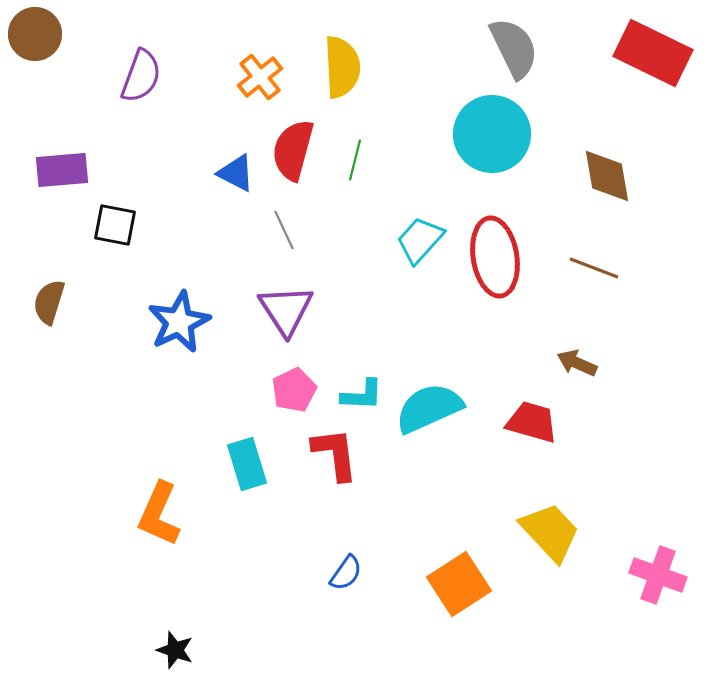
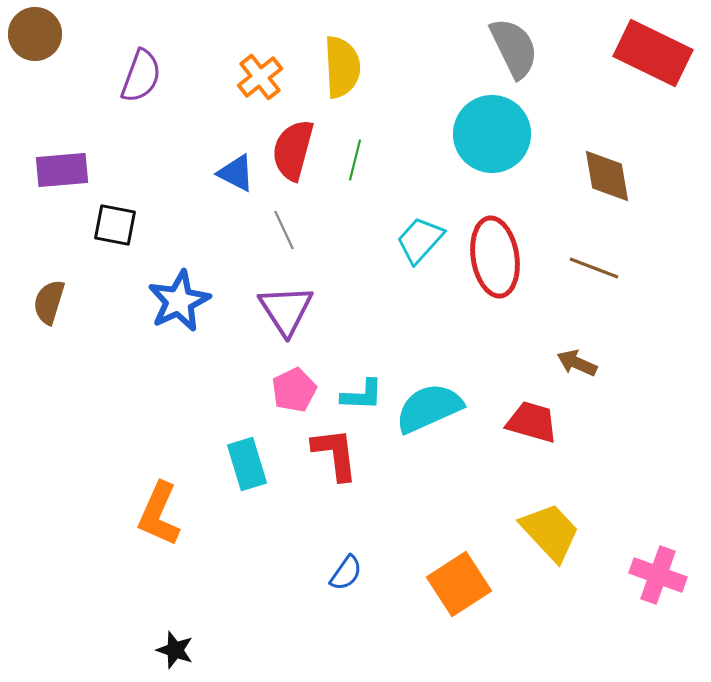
blue star: moved 21 px up
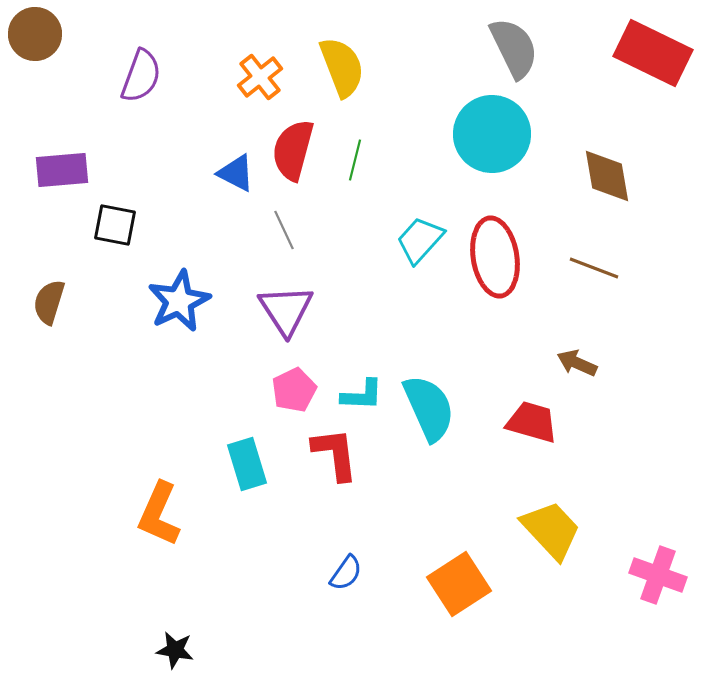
yellow semicircle: rotated 18 degrees counterclockwise
cyan semicircle: rotated 90 degrees clockwise
yellow trapezoid: moved 1 px right, 2 px up
black star: rotated 9 degrees counterclockwise
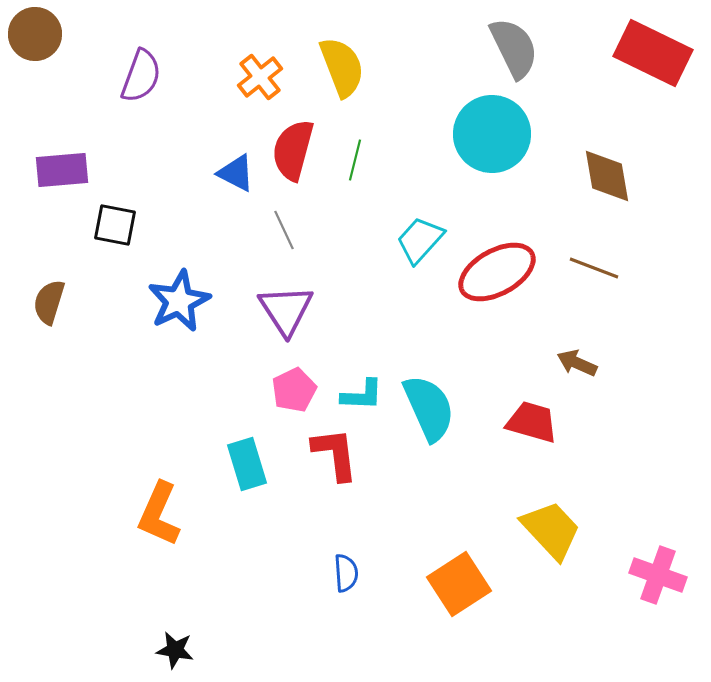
red ellipse: moved 2 px right, 15 px down; rotated 70 degrees clockwise
blue semicircle: rotated 39 degrees counterclockwise
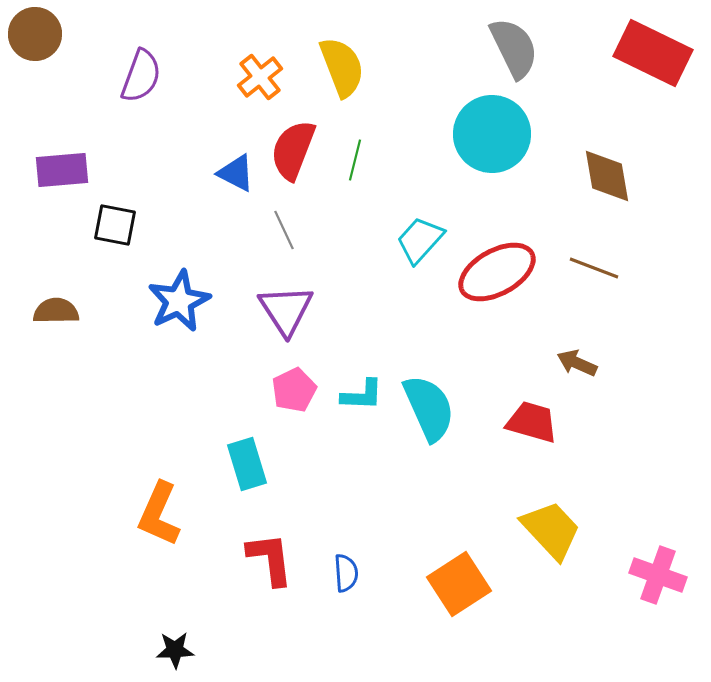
red semicircle: rotated 6 degrees clockwise
brown semicircle: moved 7 px right, 9 px down; rotated 72 degrees clockwise
red L-shape: moved 65 px left, 105 px down
black star: rotated 12 degrees counterclockwise
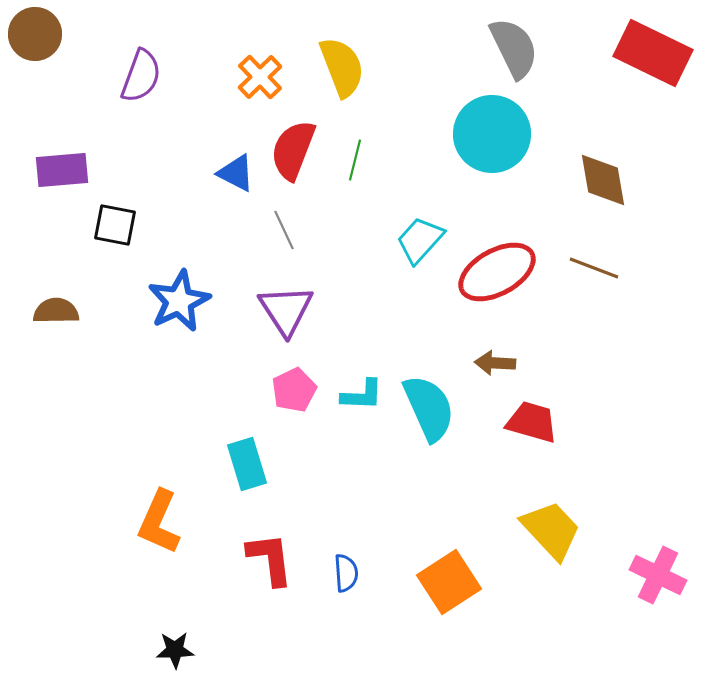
orange cross: rotated 6 degrees counterclockwise
brown diamond: moved 4 px left, 4 px down
brown arrow: moved 82 px left; rotated 21 degrees counterclockwise
orange L-shape: moved 8 px down
pink cross: rotated 6 degrees clockwise
orange square: moved 10 px left, 2 px up
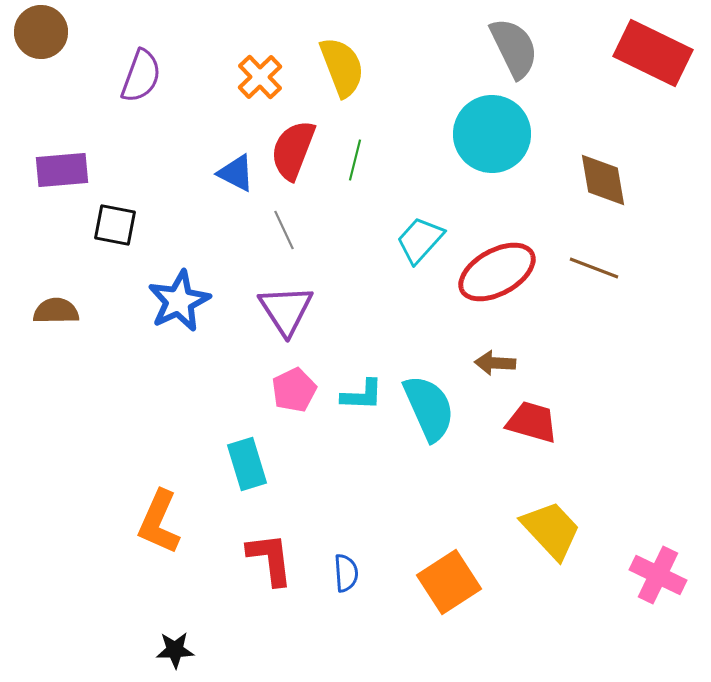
brown circle: moved 6 px right, 2 px up
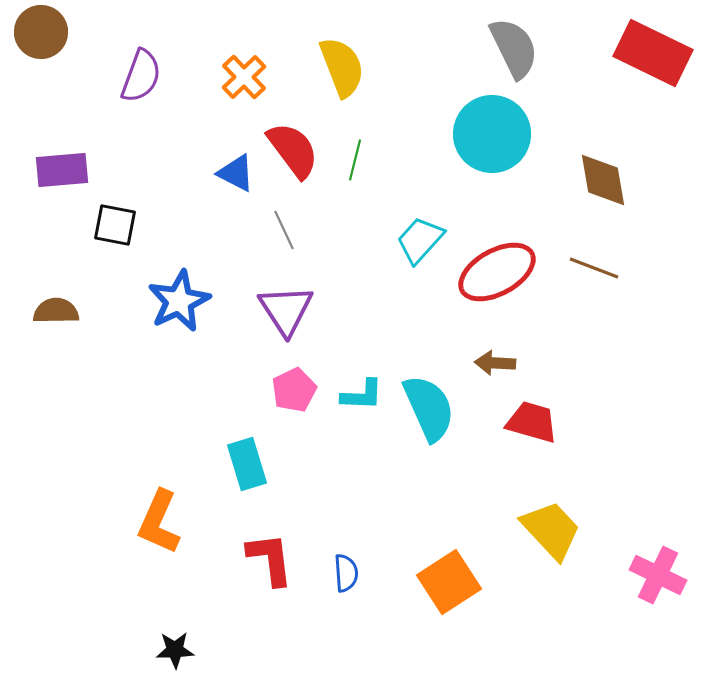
orange cross: moved 16 px left
red semicircle: rotated 122 degrees clockwise
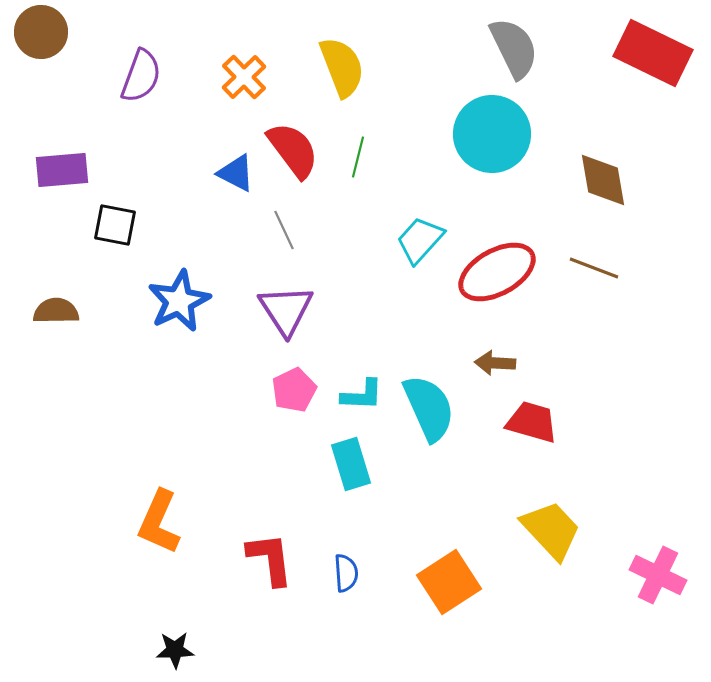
green line: moved 3 px right, 3 px up
cyan rectangle: moved 104 px right
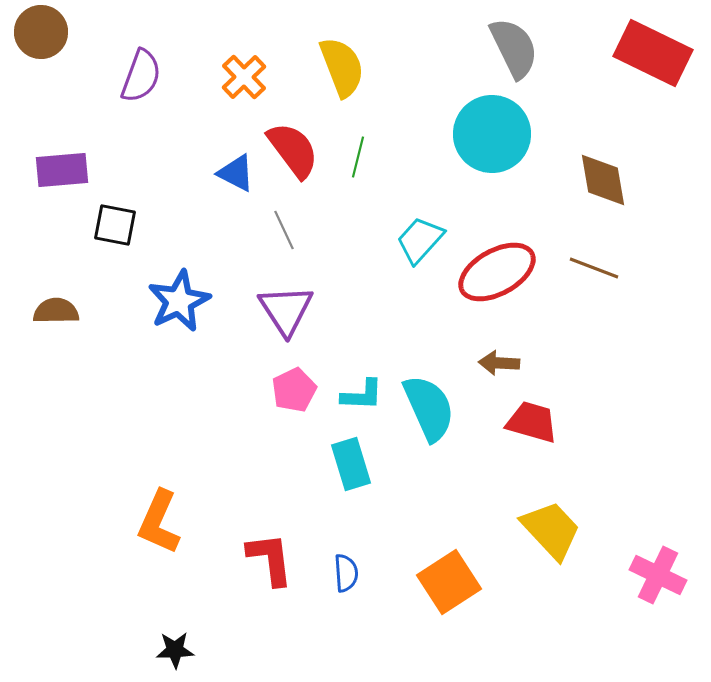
brown arrow: moved 4 px right
